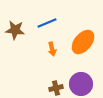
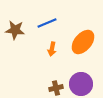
orange arrow: rotated 24 degrees clockwise
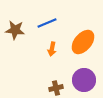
purple circle: moved 3 px right, 4 px up
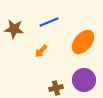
blue line: moved 2 px right, 1 px up
brown star: moved 1 px left, 1 px up
orange arrow: moved 11 px left, 2 px down; rotated 32 degrees clockwise
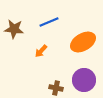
orange ellipse: rotated 20 degrees clockwise
brown cross: rotated 24 degrees clockwise
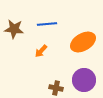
blue line: moved 2 px left, 2 px down; rotated 18 degrees clockwise
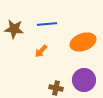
orange ellipse: rotated 10 degrees clockwise
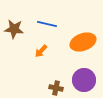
blue line: rotated 18 degrees clockwise
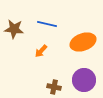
brown cross: moved 2 px left, 1 px up
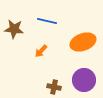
blue line: moved 3 px up
